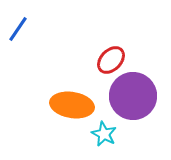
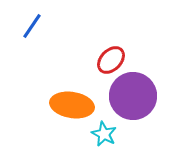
blue line: moved 14 px right, 3 px up
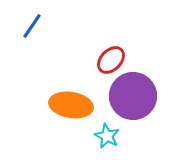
orange ellipse: moved 1 px left
cyan star: moved 3 px right, 2 px down
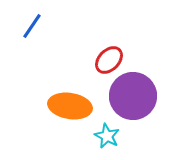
red ellipse: moved 2 px left
orange ellipse: moved 1 px left, 1 px down
